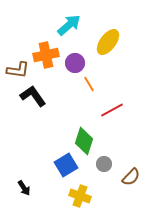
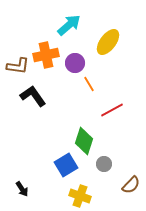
brown L-shape: moved 4 px up
brown semicircle: moved 8 px down
black arrow: moved 2 px left, 1 px down
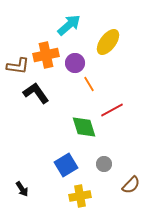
black L-shape: moved 3 px right, 3 px up
green diamond: moved 14 px up; rotated 36 degrees counterclockwise
yellow cross: rotated 30 degrees counterclockwise
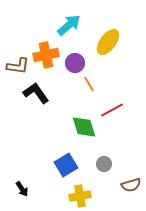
brown semicircle: rotated 30 degrees clockwise
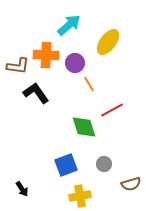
orange cross: rotated 15 degrees clockwise
blue square: rotated 10 degrees clockwise
brown semicircle: moved 1 px up
